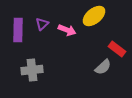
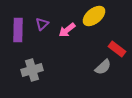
pink arrow: rotated 120 degrees clockwise
gray cross: rotated 10 degrees counterclockwise
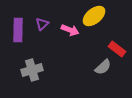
pink arrow: moved 3 px right; rotated 120 degrees counterclockwise
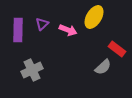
yellow ellipse: moved 1 px down; rotated 20 degrees counterclockwise
pink arrow: moved 2 px left
gray cross: rotated 10 degrees counterclockwise
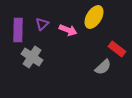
gray cross: moved 13 px up; rotated 30 degrees counterclockwise
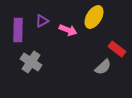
purple triangle: moved 3 px up; rotated 16 degrees clockwise
gray cross: moved 1 px left, 5 px down
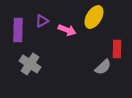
pink arrow: moved 1 px left
red rectangle: rotated 54 degrees clockwise
gray cross: moved 1 px left, 2 px down
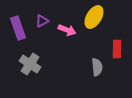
purple rectangle: moved 2 px up; rotated 20 degrees counterclockwise
gray semicircle: moved 6 px left; rotated 54 degrees counterclockwise
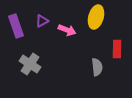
yellow ellipse: moved 2 px right; rotated 15 degrees counterclockwise
purple rectangle: moved 2 px left, 2 px up
